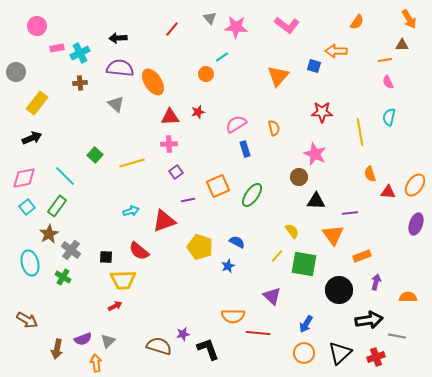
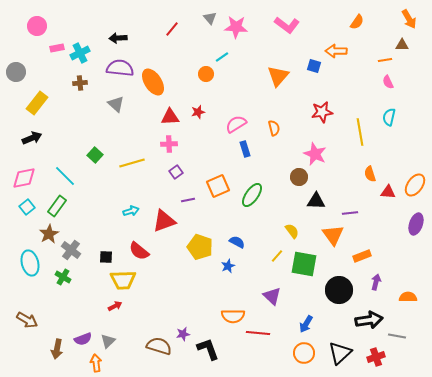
red star at (322, 112): rotated 10 degrees counterclockwise
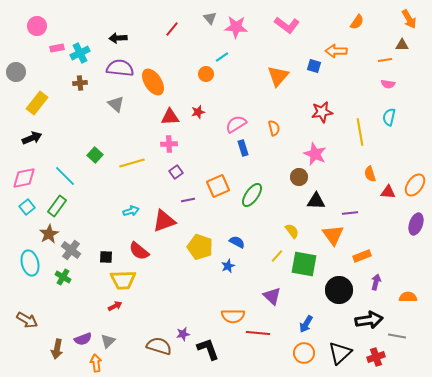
pink semicircle at (388, 82): moved 2 px down; rotated 56 degrees counterclockwise
blue rectangle at (245, 149): moved 2 px left, 1 px up
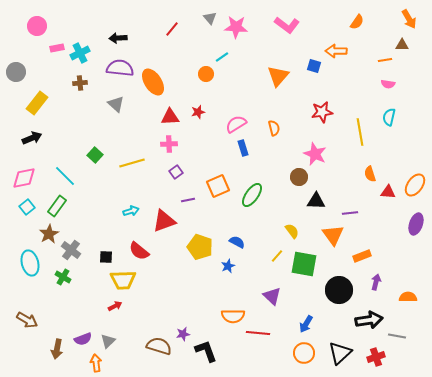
black L-shape at (208, 349): moved 2 px left, 2 px down
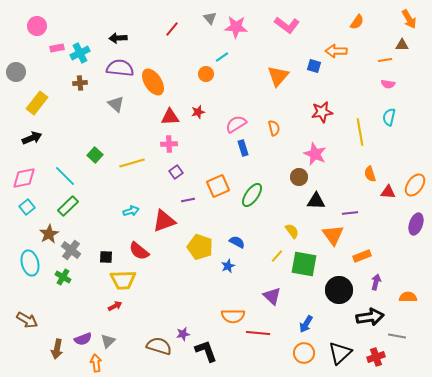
green rectangle at (57, 206): moved 11 px right; rotated 10 degrees clockwise
black arrow at (369, 320): moved 1 px right, 3 px up
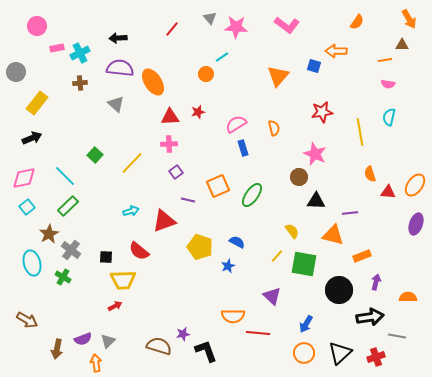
yellow line at (132, 163): rotated 30 degrees counterclockwise
purple line at (188, 200): rotated 24 degrees clockwise
orange triangle at (333, 235): rotated 40 degrees counterclockwise
cyan ellipse at (30, 263): moved 2 px right
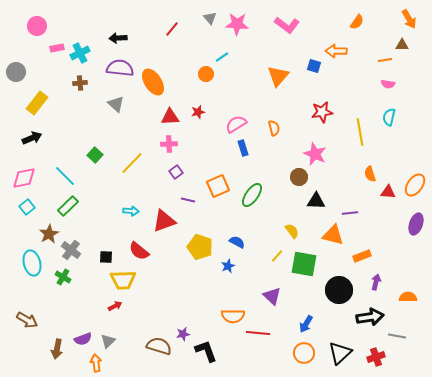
pink star at (236, 27): moved 1 px right, 3 px up
cyan arrow at (131, 211): rotated 21 degrees clockwise
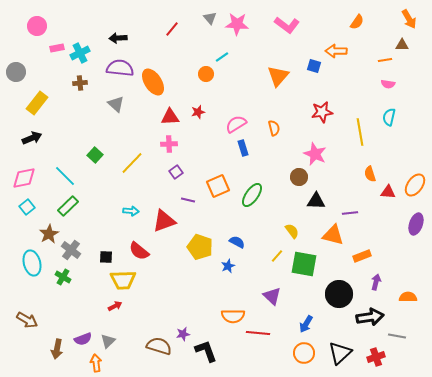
black circle at (339, 290): moved 4 px down
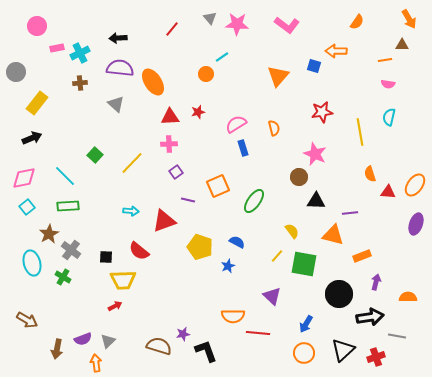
green ellipse at (252, 195): moved 2 px right, 6 px down
green rectangle at (68, 206): rotated 40 degrees clockwise
black triangle at (340, 353): moved 3 px right, 3 px up
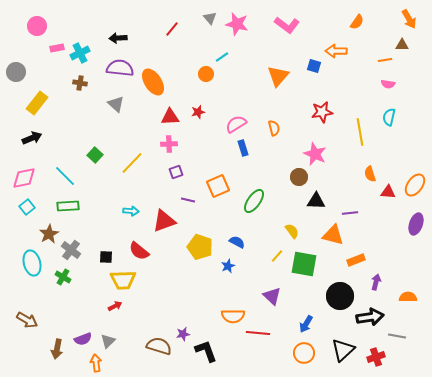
pink star at (237, 24): rotated 10 degrees clockwise
brown cross at (80, 83): rotated 16 degrees clockwise
purple square at (176, 172): rotated 16 degrees clockwise
orange rectangle at (362, 256): moved 6 px left, 4 px down
black circle at (339, 294): moved 1 px right, 2 px down
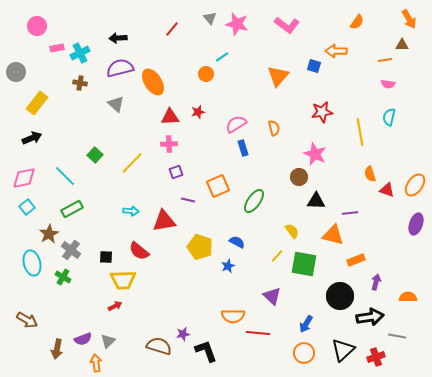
purple semicircle at (120, 68): rotated 20 degrees counterclockwise
red triangle at (388, 192): moved 1 px left, 2 px up; rotated 14 degrees clockwise
green rectangle at (68, 206): moved 4 px right, 3 px down; rotated 25 degrees counterclockwise
red triangle at (164, 221): rotated 10 degrees clockwise
